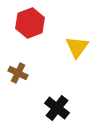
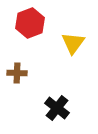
yellow triangle: moved 4 px left, 4 px up
brown cross: moved 1 px left; rotated 24 degrees counterclockwise
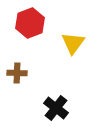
black cross: moved 1 px left
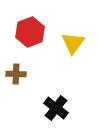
red hexagon: moved 9 px down
brown cross: moved 1 px left, 1 px down
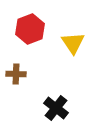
red hexagon: moved 3 px up
yellow triangle: rotated 10 degrees counterclockwise
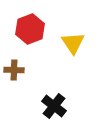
brown cross: moved 2 px left, 4 px up
black cross: moved 2 px left, 2 px up
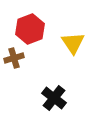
brown cross: moved 12 px up; rotated 18 degrees counterclockwise
black cross: moved 8 px up
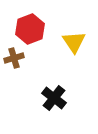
yellow triangle: moved 1 px right, 1 px up
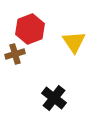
brown cross: moved 1 px right, 4 px up
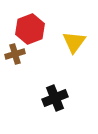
yellow triangle: rotated 10 degrees clockwise
black cross: moved 1 px right; rotated 30 degrees clockwise
